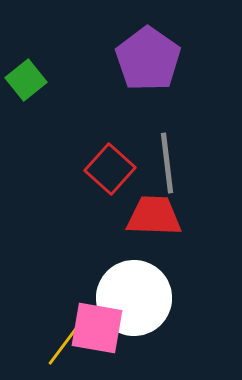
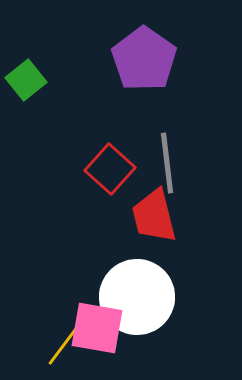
purple pentagon: moved 4 px left
red trapezoid: rotated 106 degrees counterclockwise
white circle: moved 3 px right, 1 px up
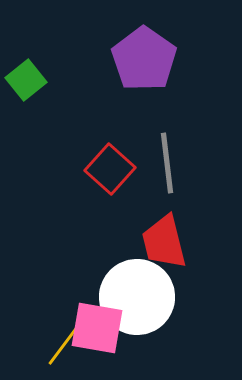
red trapezoid: moved 10 px right, 26 px down
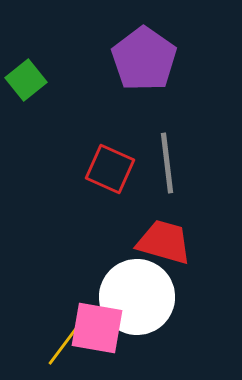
red square: rotated 18 degrees counterclockwise
red trapezoid: rotated 120 degrees clockwise
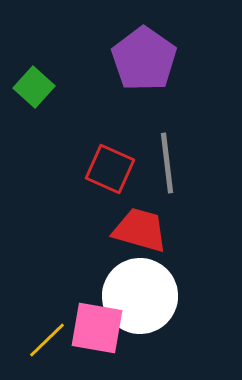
green square: moved 8 px right, 7 px down; rotated 9 degrees counterclockwise
red trapezoid: moved 24 px left, 12 px up
white circle: moved 3 px right, 1 px up
yellow line: moved 16 px left, 6 px up; rotated 9 degrees clockwise
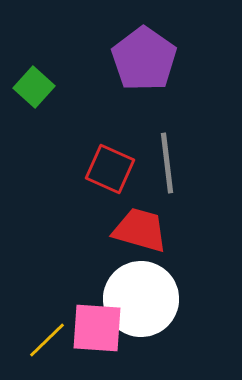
white circle: moved 1 px right, 3 px down
pink square: rotated 6 degrees counterclockwise
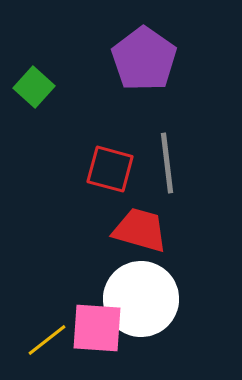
red square: rotated 9 degrees counterclockwise
yellow line: rotated 6 degrees clockwise
